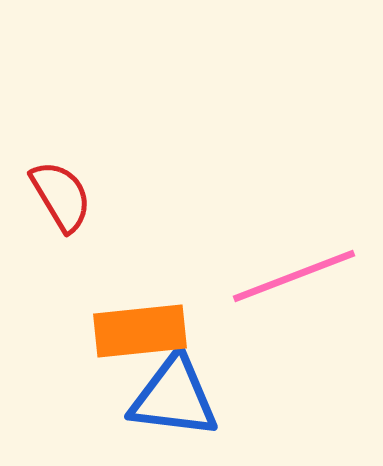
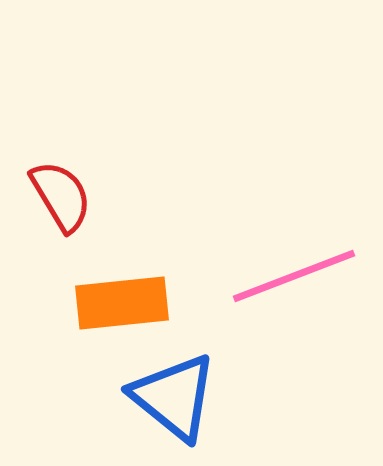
orange rectangle: moved 18 px left, 28 px up
blue triangle: rotated 32 degrees clockwise
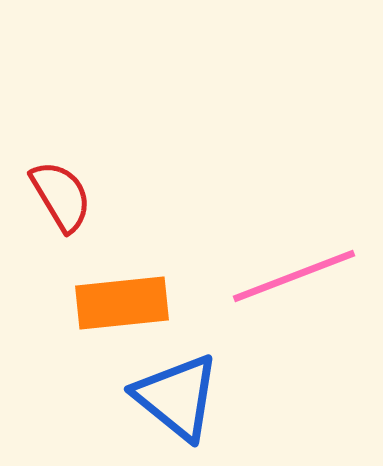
blue triangle: moved 3 px right
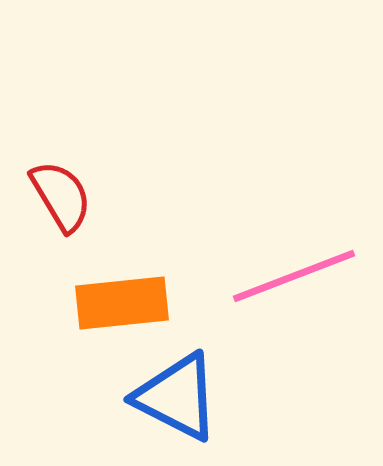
blue triangle: rotated 12 degrees counterclockwise
